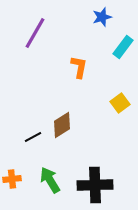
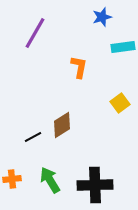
cyan rectangle: rotated 45 degrees clockwise
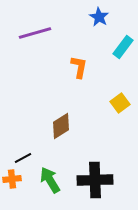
blue star: moved 3 px left; rotated 24 degrees counterclockwise
purple line: rotated 44 degrees clockwise
cyan rectangle: rotated 45 degrees counterclockwise
brown diamond: moved 1 px left, 1 px down
black line: moved 10 px left, 21 px down
black cross: moved 5 px up
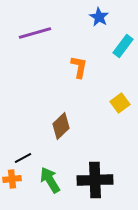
cyan rectangle: moved 1 px up
brown diamond: rotated 12 degrees counterclockwise
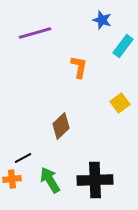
blue star: moved 3 px right, 3 px down; rotated 12 degrees counterclockwise
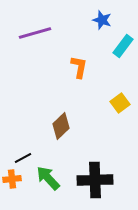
green arrow: moved 2 px left, 2 px up; rotated 12 degrees counterclockwise
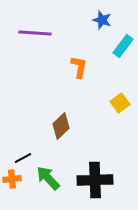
purple line: rotated 20 degrees clockwise
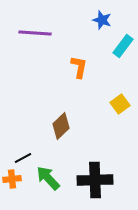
yellow square: moved 1 px down
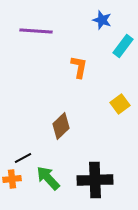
purple line: moved 1 px right, 2 px up
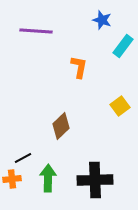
yellow square: moved 2 px down
green arrow: rotated 44 degrees clockwise
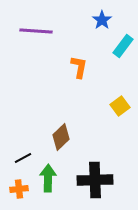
blue star: rotated 18 degrees clockwise
brown diamond: moved 11 px down
orange cross: moved 7 px right, 10 px down
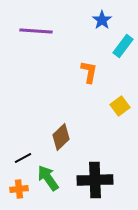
orange L-shape: moved 10 px right, 5 px down
green arrow: rotated 36 degrees counterclockwise
